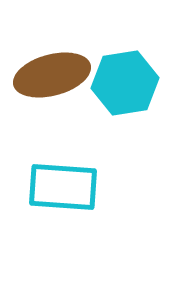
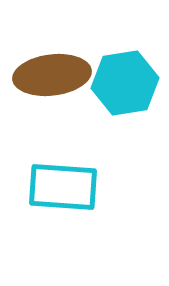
brown ellipse: rotated 8 degrees clockwise
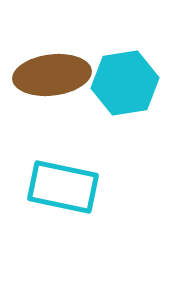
cyan rectangle: rotated 8 degrees clockwise
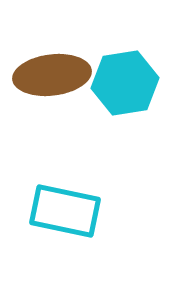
cyan rectangle: moved 2 px right, 24 px down
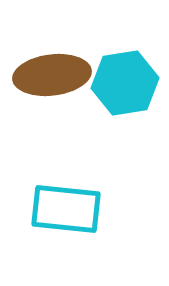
cyan rectangle: moved 1 px right, 2 px up; rotated 6 degrees counterclockwise
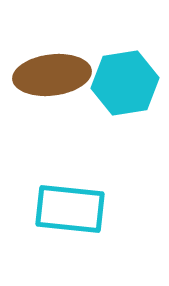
cyan rectangle: moved 4 px right
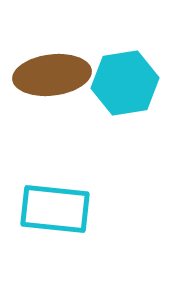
cyan rectangle: moved 15 px left
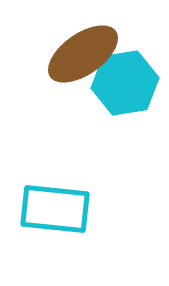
brown ellipse: moved 31 px right, 21 px up; rotated 28 degrees counterclockwise
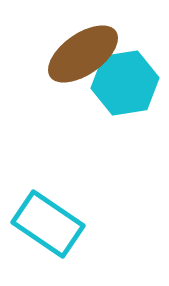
cyan rectangle: moved 7 px left, 15 px down; rotated 28 degrees clockwise
